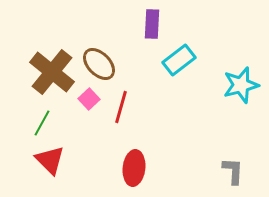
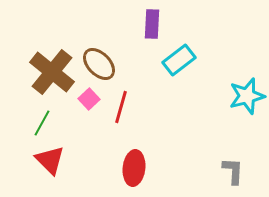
cyan star: moved 6 px right, 11 px down
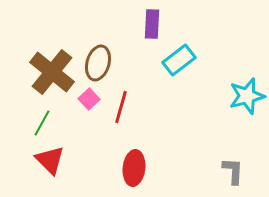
brown ellipse: moved 1 px left, 1 px up; rotated 60 degrees clockwise
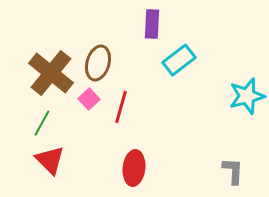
brown cross: moved 1 px left, 1 px down
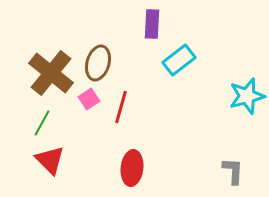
pink square: rotated 10 degrees clockwise
red ellipse: moved 2 px left
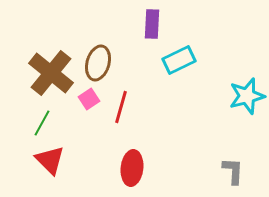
cyan rectangle: rotated 12 degrees clockwise
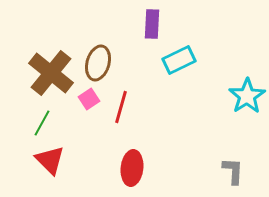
cyan star: rotated 18 degrees counterclockwise
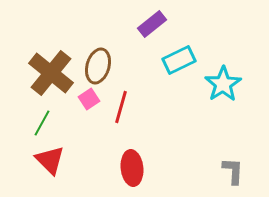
purple rectangle: rotated 48 degrees clockwise
brown ellipse: moved 3 px down
cyan star: moved 24 px left, 12 px up
red ellipse: rotated 12 degrees counterclockwise
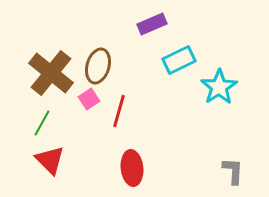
purple rectangle: rotated 16 degrees clockwise
cyan star: moved 4 px left, 3 px down
red line: moved 2 px left, 4 px down
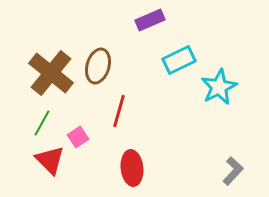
purple rectangle: moved 2 px left, 4 px up
cyan star: rotated 6 degrees clockwise
pink square: moved 11 px left, 38 px down
gray L-shape: rotated 40 degrees clockwise
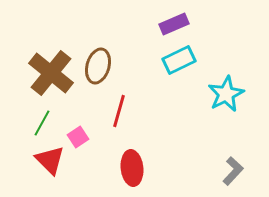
purple rectangle: moved 24 px right, 4 px down
cyan star: moved 7 px right, 7 px down
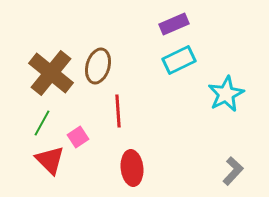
red line: moved 1 px left; rotated 20 degrees counterclockwise
